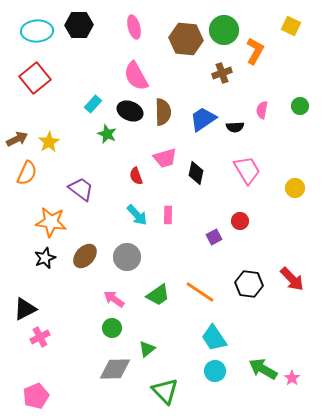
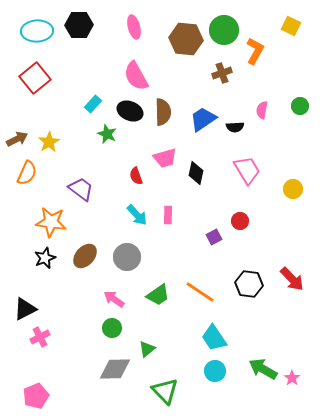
yellow circle at (295, 188): moved 2 px left, 1 px down
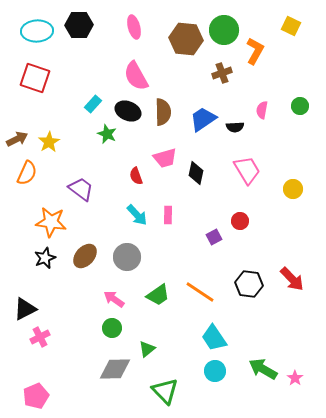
red square at (35, 78): rotated 32 degrees counterclockwise
black ellipse at (130, 111): moved 2 px left
pink star at (292, 378): moved 3 px right
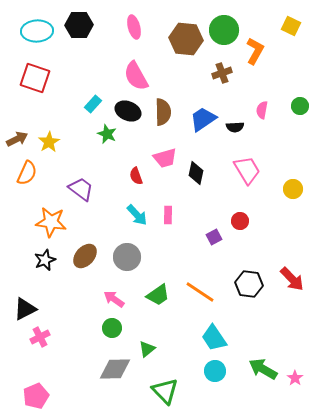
black star at (45, 258): moved 2 px down
